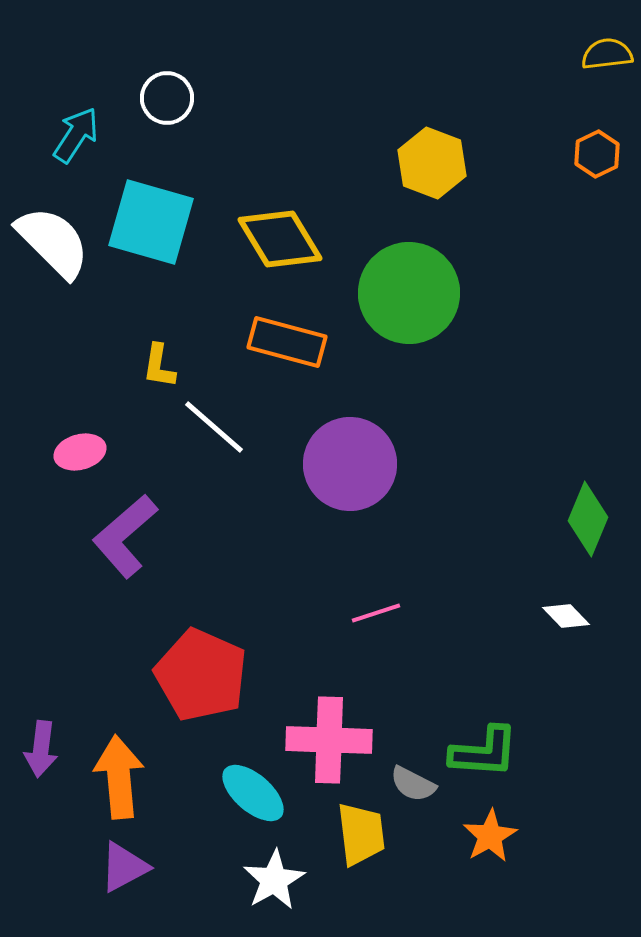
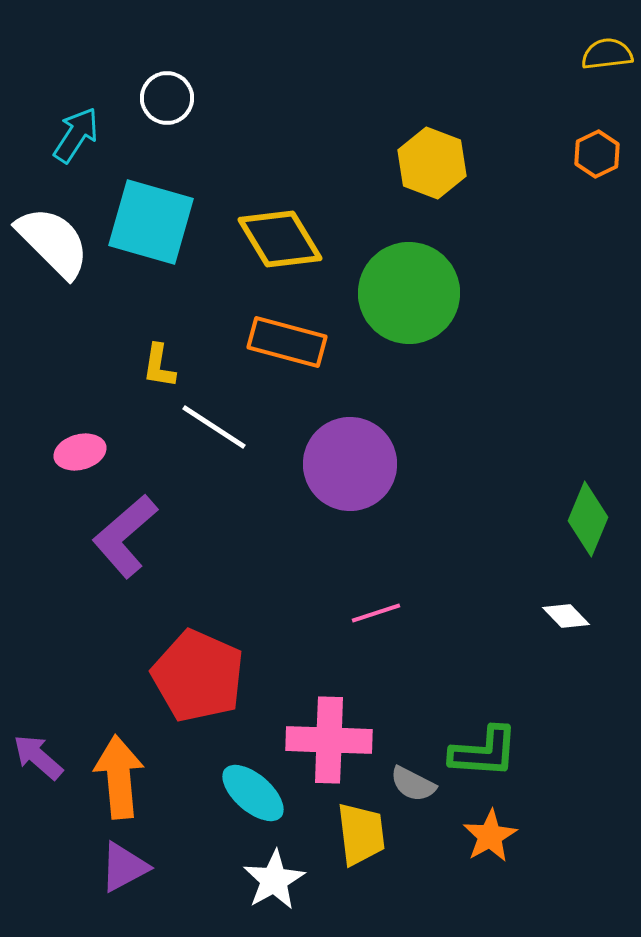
white line: rotated 8 degrees counterclockwise
red pentagon: moved 3 px left, 1 px down
purple arrow: moved 3 px left, 8 px down; rotated 124 degrees clockwise
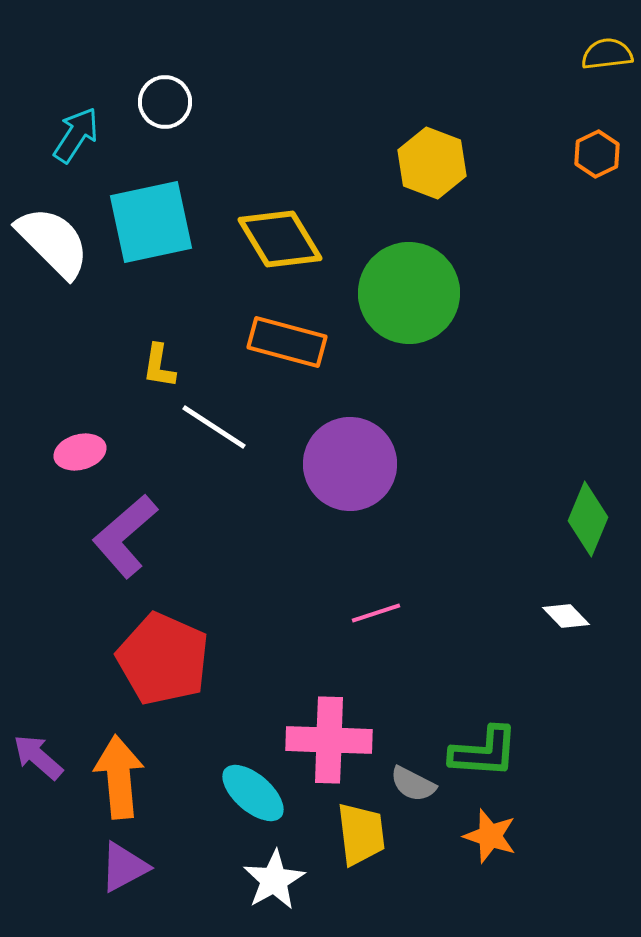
white circle: moved 2 px left, 4 px down
cyan square: rotated 28 degrees counterclockwise
red pentagon: moved 35 px left, 17 px up
orange star: rotated 24 degrees counterclockwise
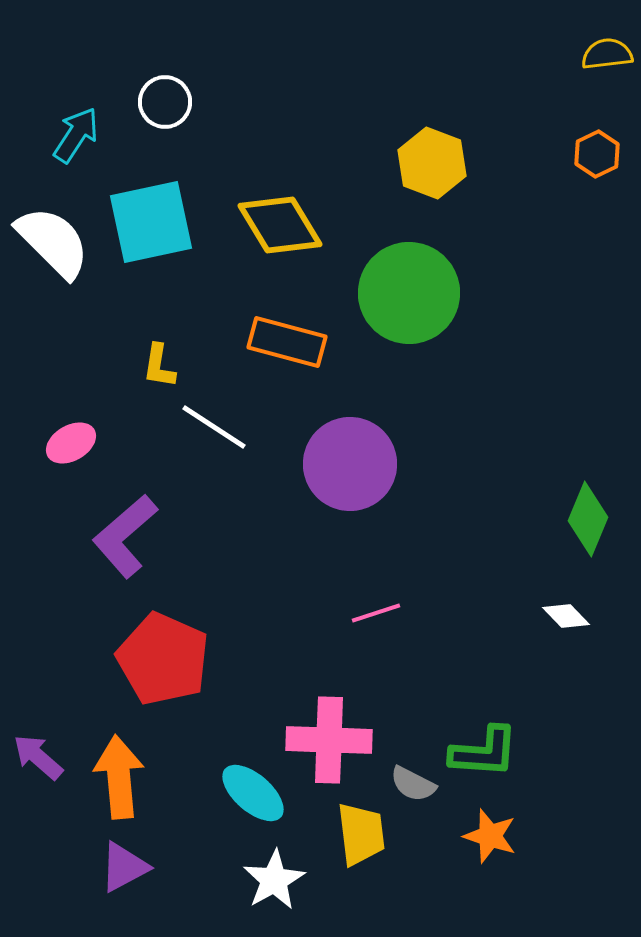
yellow diamond: moved 14 px up
pink ellipse: moved 9 px left, 9 px up; rotated 15 degrees counterclockwise
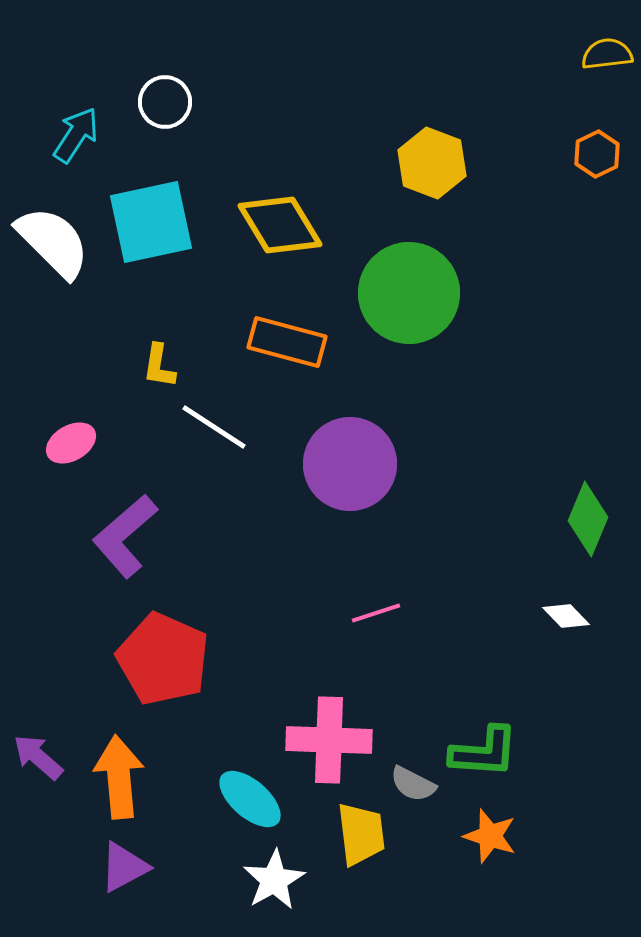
cyan ellipse: moved 3 px left, 6 px down
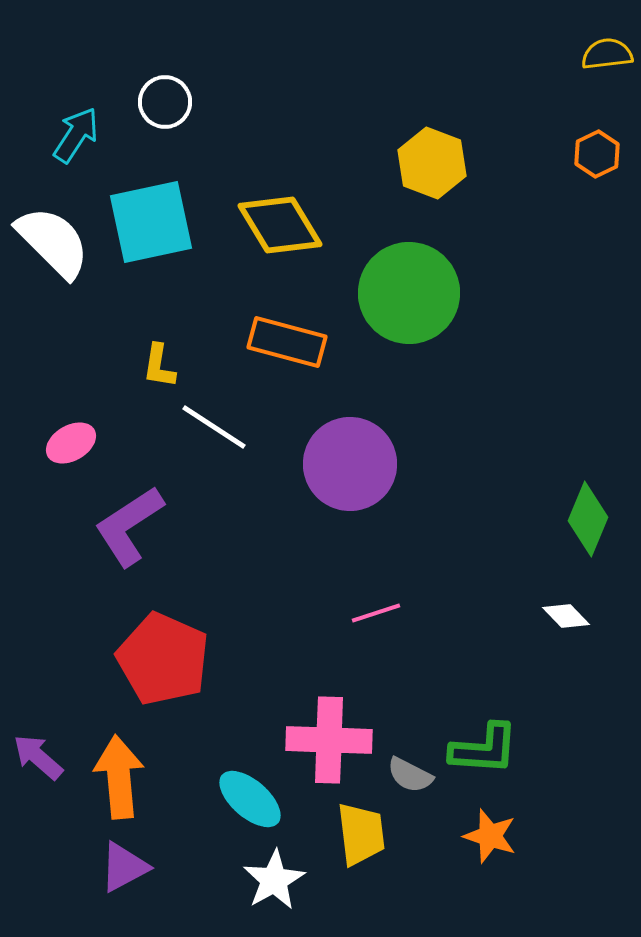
purple L-shape: moved 4 px right, 10 px up; rotated 8 degrees clockwise
green L-shape: moved 3 px up
gray semicircle: moved 3 px left, 9 px up
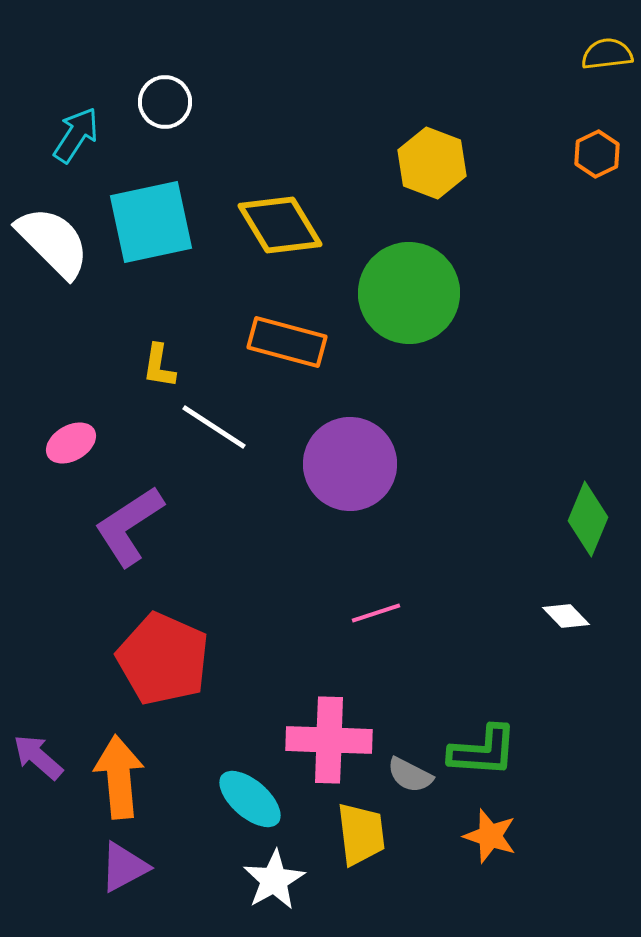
green L-shape: moved 1 px left, 2 px down
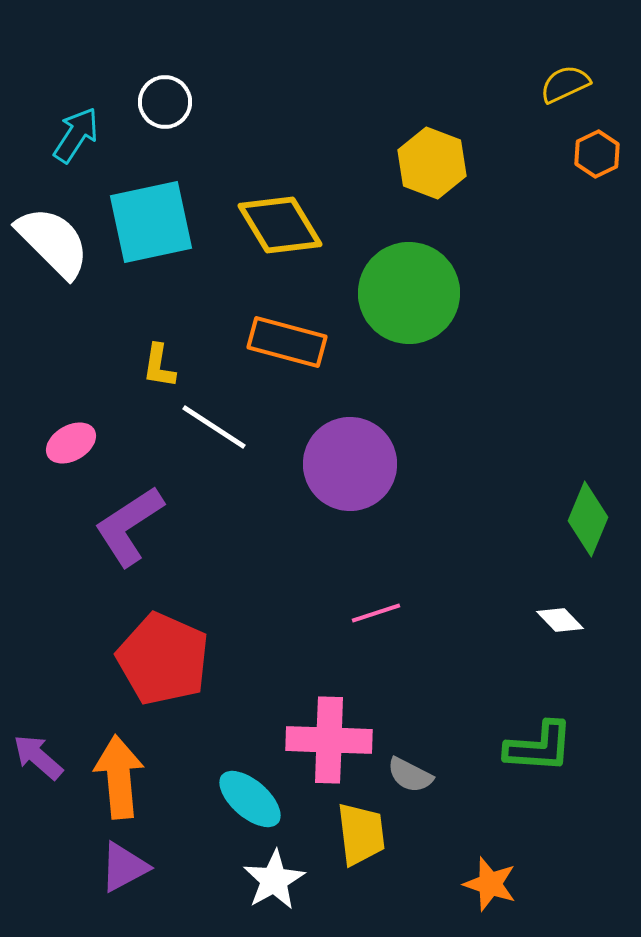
yellow semicircle: moved 42 px left, 30 px down; rotated 18 degrees counterclockwise
white diamond: moved 6 px left, 4 px down
green L-shape: moved 56 px right, 4 px up
orange star: moved 48 px down
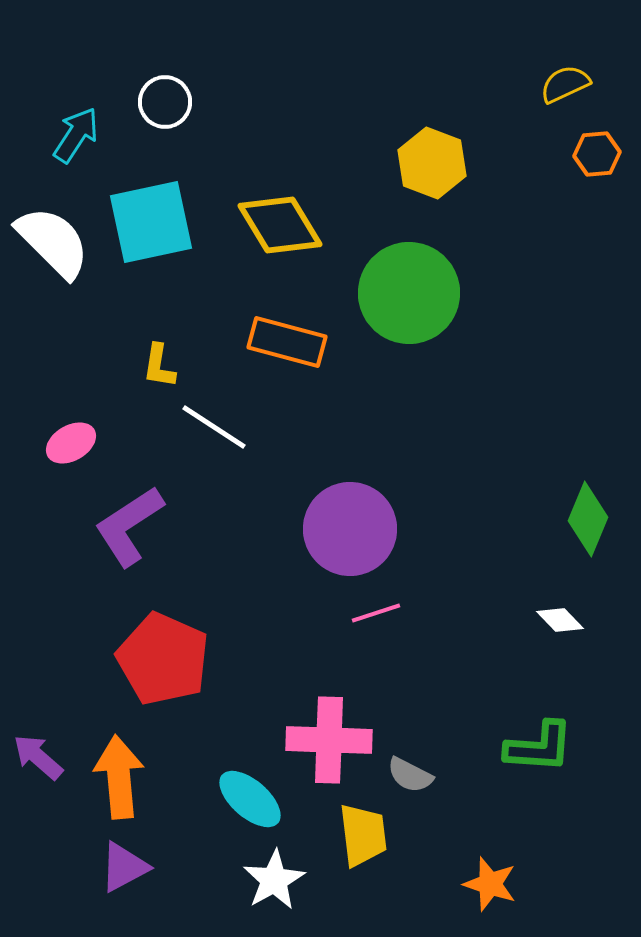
orange hexagon: rotated 21 degrees clockwise
purple circle: moved 65 px down
yellow trapezoid: moved 2 px right, 1 px down
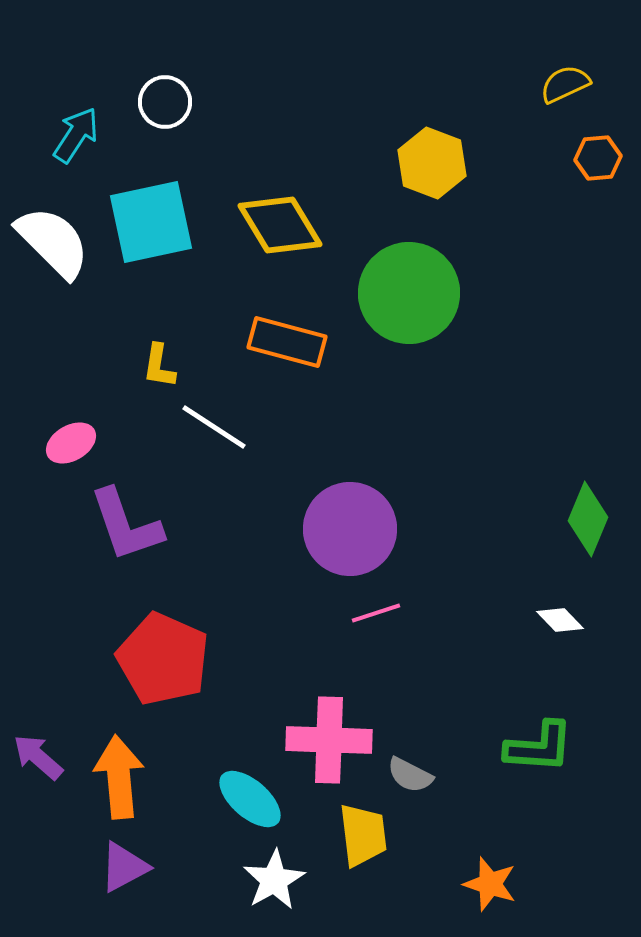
orange hexagon: moved 1 px right, 4 px down
purple L-shape: moved 3 px left, 1 px up; rotated 76 degrees counterclockwise
